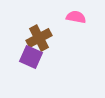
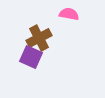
pink semicircle: moved 7 px left, 3 px up
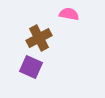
purple square: moved 10 px down
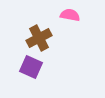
pink semicircle: moved 1 px right, 1 px down
